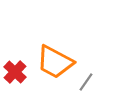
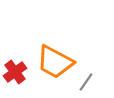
red cross: rotated 10 degrees clockwise
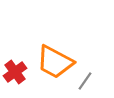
gray line: moved 1 px left, 1 px up
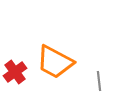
gray line: moved 14 px right; rotated 42 degrees counterclockwise
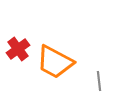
red cross: moved 3 px right, 23 px up
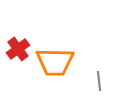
orange trapezoid: rotated 27 degrees counterclockwise
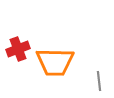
red cross: rotated 15 degrees clockwise
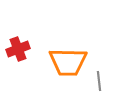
orange trapezoid: moved 13 px right
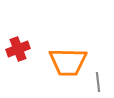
gray line: moved 1 px left, 1 px down
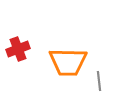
gray line: moved 1 px right, 1 px up
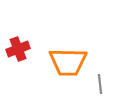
gray line: moved 1 px right, 3 px down
